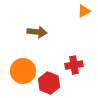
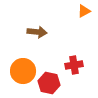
red hexagon: rotated 10 degrees counterclockwise
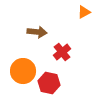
orange triangle: moved 1 px down
red cross: moved 12 px left, 13 px up; rotated 30 degrees counterclockwise
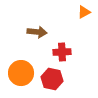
red cross: rotated 36 degrees clockwise
orange circle: moved 2 px left, 2 px down
red hexagon: moved 3 px right, 4 px up
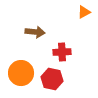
brown arrow: moved 2 px left
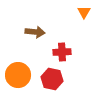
orange triangle: rotated 32 degrees counterclockwise
orange circle: moved 3 px left, 2 px down
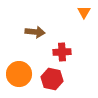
orange circle: moved 1 px right, 1 px up
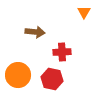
orange circle: moved 1 px left, 1 px down
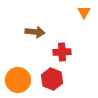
orange circle: moved 5 px down
red hexagon: rotated 10 degrees clockwise
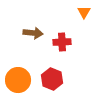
brown arrow: moved 2 px left, 1 px down
red cross: moved 10 px up
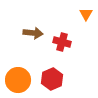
orange triangle: moved 2 px right, 2 px down
red cross: rotated 18 degrees clockwise
red hexagon: rotated 15 degrees clockwise
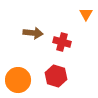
red hexagon: moved 4 px right, 3 px up; rotated 20 degrees counterclockwise
